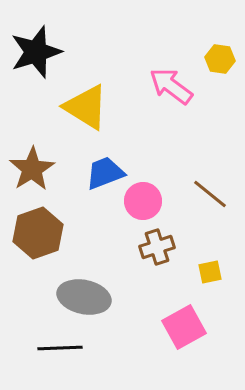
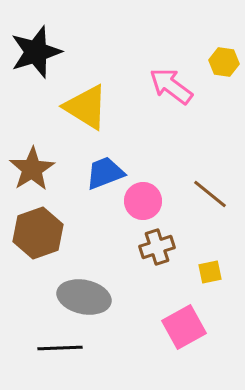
yellow hexagon: moved 4 px right, 3 px down
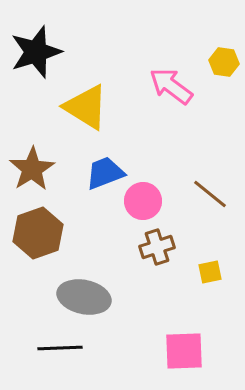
pink square: moved 24 px down; rotated 27 degrees clockwise
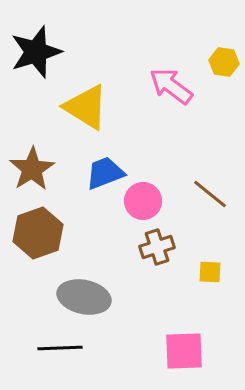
yellow square: rotated 15 degrees clockwise
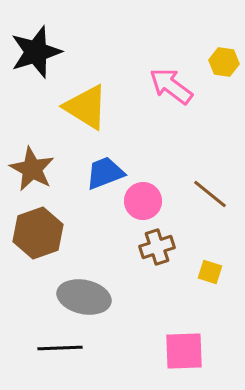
brown star: rotated 12 degrees counterclockwise
yellow square: rotated 15 degrees clockwise
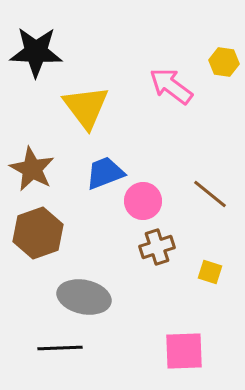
black star: rotated 20 degrees clockwise
yellow triangle: rotated 21 degrees clockwise
